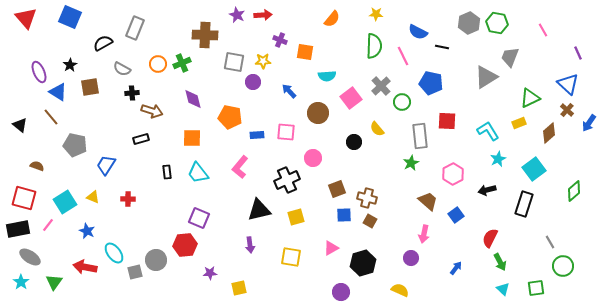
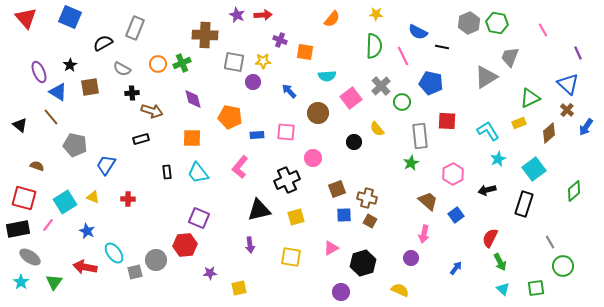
blue arrow at (589, 123): moved 3 px left, 4 px down
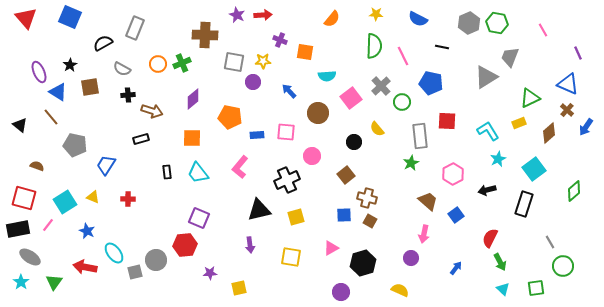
blue semicircle at (418, 32): moved 13 px up
blue triangle at (568, 84): rotated 20 degrees counterclockwise
black cross at (132, 93): moved 4 px left, 2 px down
purple diamond at (193, 99): rotated 65 degrees clockwise
pink circle at (313, 158): moved 1 px left, 2 px up
brown square at (337, 189): moved 9 px right, 14 px up; rotated 18 degrees counterclockwise
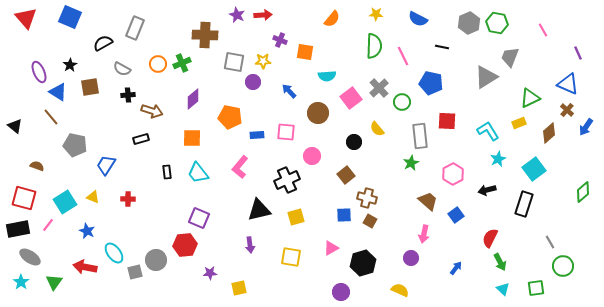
gray cross at (381, 86): moved 2 px left, 2 px down
black triangle at (20, 125): moved 5 px left, 1 px down
green diamond at (574, 191): moved 9 px right, 1 px down
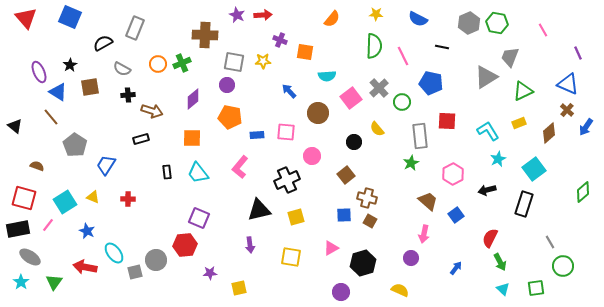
purple circle at (253, 82): moved 26 px left, 3 px down
green triangle at (530, 98): moved 7 px left, 7 px up
gray pentagon at (75, 145): rotated 20 degrees clockwise
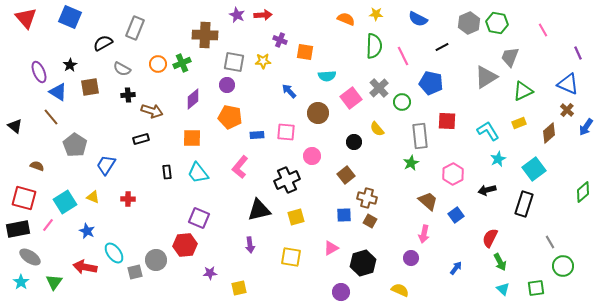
orange semicircle at (332, 19): moved 14 px right; rotated 108 degrees counterclockwise
black line at (442, 47): rotated 40 degrees counterclockwise
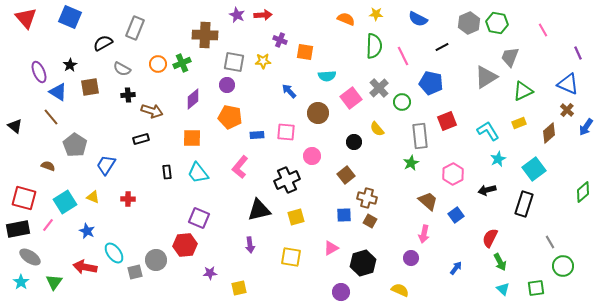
red square at (447, 121): rotated 24 degrees counterclockwise
brown semicircle at (37, 166): moved 11 px right
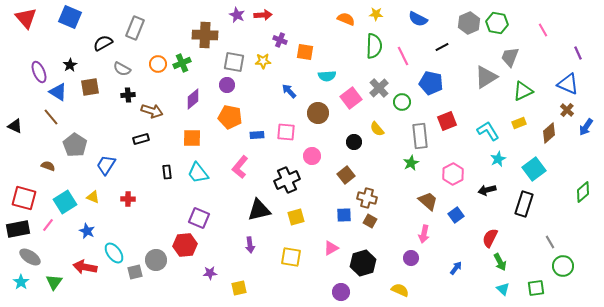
black triangle at (15, 126): rotated 14 degrees counterclockwise
